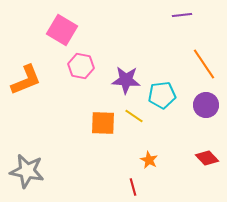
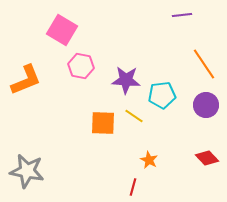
red line: rotated 30 degrees clockwise
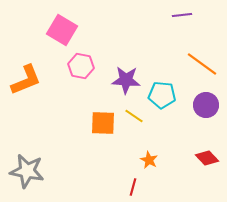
orange line: moved 2 px left; rotated 20 degrees counterclockwise
cyan pentagon: rotated 12 degrees clockwise
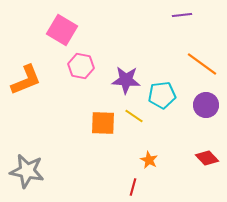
cyan pentagon: rotated 12 degrees counterclockwise
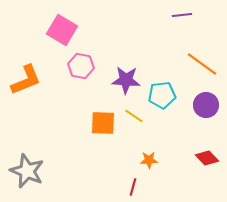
orange star: rotated 30 degrees counterclockwise
gray star: rotated 12 degrees clockwise
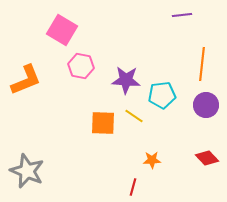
orange line: rotated 60 degrees clockwise
orange star: moved 3 px right
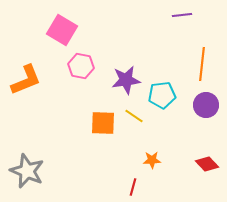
purple star: rotated 12 degrees counterclockwise
red diamond: moved 6 px down
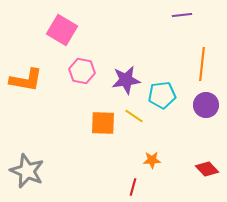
pink hexagon: moved 1 px right, 5 px down
orange L-shape: rotated 32 degrees clockwise
red diamond: moved 5 px down
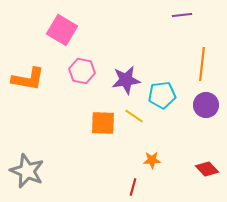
orange L-shape: moved 2 px right, 1 px up
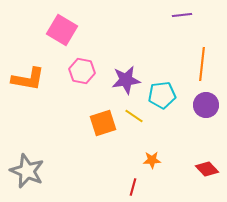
orange square: rotated 20 degrees counterclockwise
